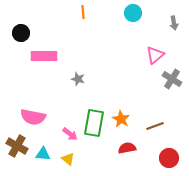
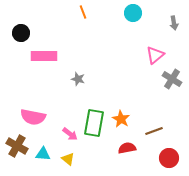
orange line: rotated 16 degrees counterclockwise
brown line: moved 1 px left, 5 px down
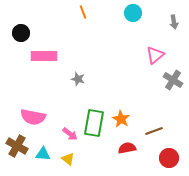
gray arrow: moved 1 px up
gray cross: moved 1 px right, 1 px down
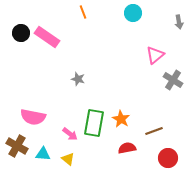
gray arrow: moved 5 px right
pink rectangle: moved 3 px right, 19 px up; rotated 35 degrees clockwise
red circle: moved 1 px left
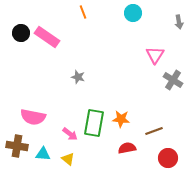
pink triangle: rotated 18 degrees counterclockwise
gray star: moved 2 px up
orange star: rotated 24 degrees counterclockwise
brown cross: rotated 20 degrees counterclockwise
